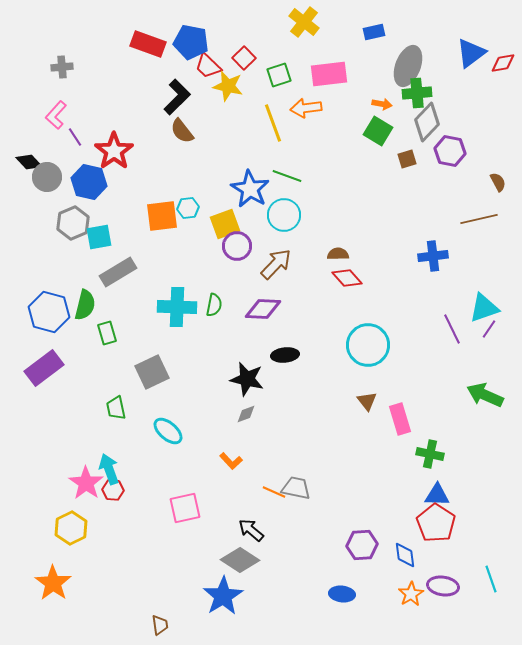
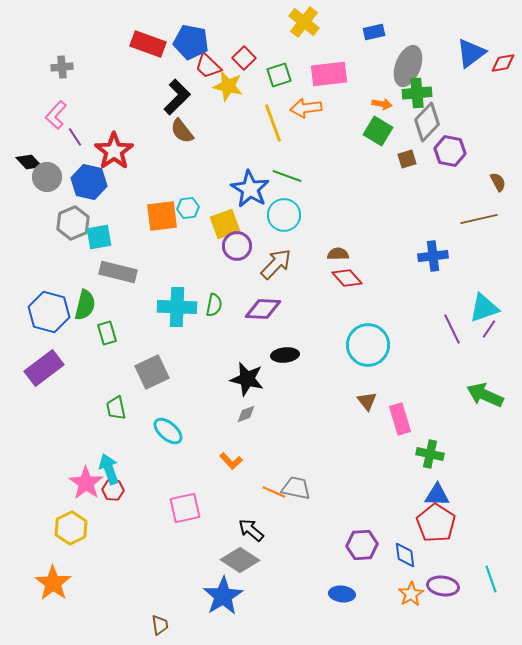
gray rectangle at (118, 272): rotated 45 degrees clockwise
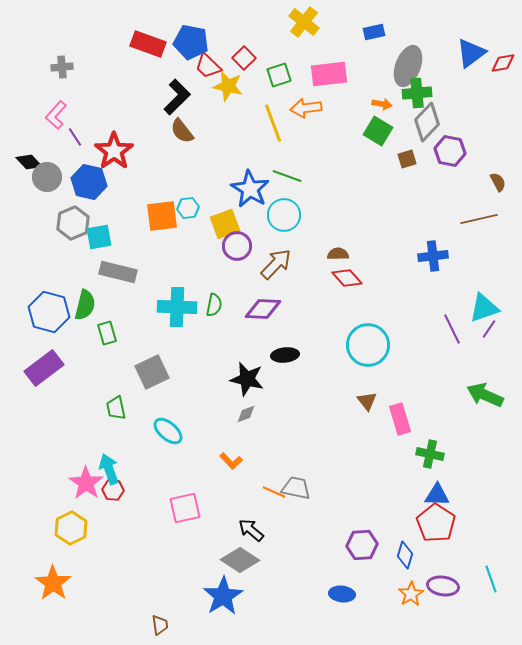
blue diamond at (405, 555): rotated 24 degrees clockwise
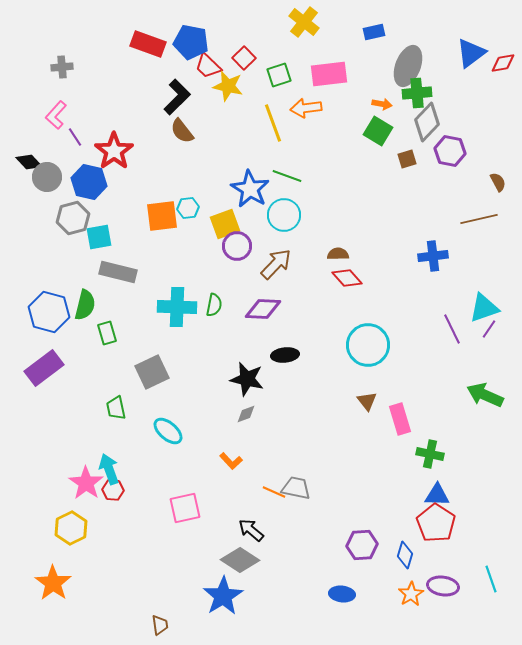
gray hexagon at (73, 223): moved 5 px up; rotated 8 degrees clockwise
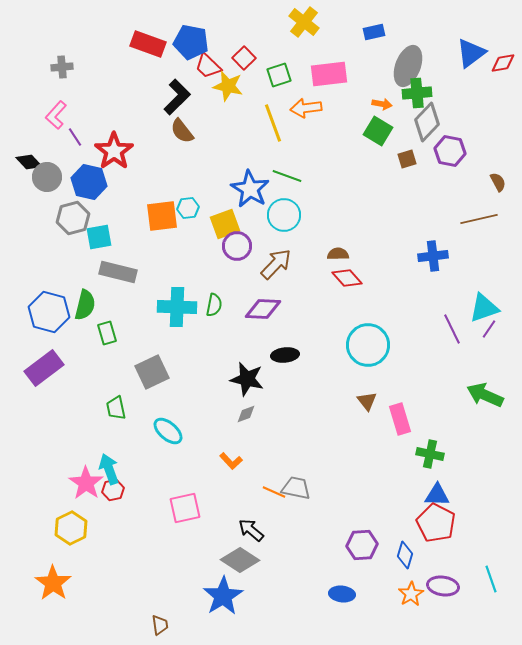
red hexagon at (113, 490): rotated 15 degrees counterclockwise
red pentagon at (436, 523): rotated 6 degrees counterclockwise
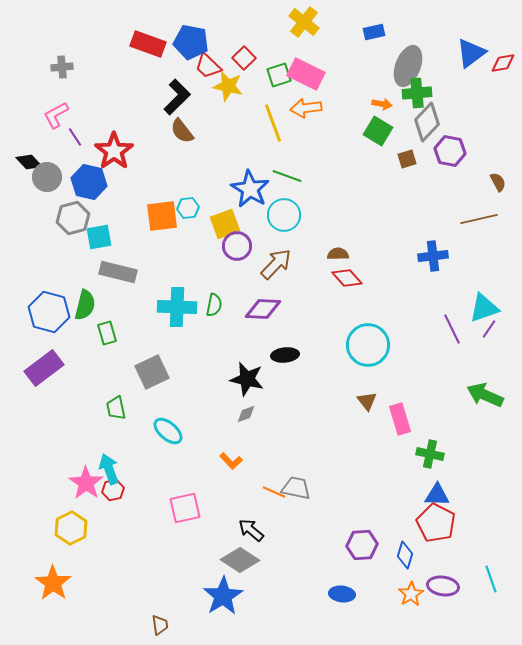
pink rectangle at (329, 74): moved 23 px left; rotated 33 degrees clockwise
pink L-shape at (56, 115): rotated 20 degrees clockwise
